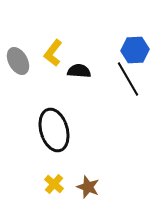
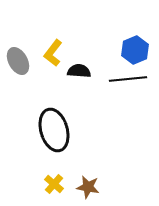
blue hexagon: rotated 20 degrees counterclockwise
black line: rotated 66 degrees counterclockwise
brown star: rotated 10 degrees counterclockwise
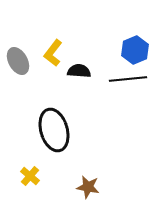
yellow cross: moved 24 px left, 8 px up
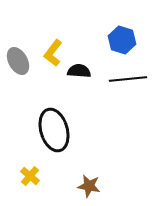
blue hexagon: moved 13 px left, 10 px up; rotated 20 degrees counterclockwise
brown star: moved 1 px right, 1 px up
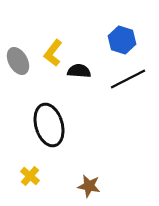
black line: rotated 21 degrees counterclockwise
black ellipse: moved 5 px left, 5 px up
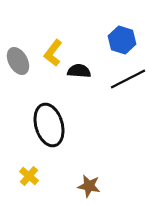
yellow cross: moved 1 px left
